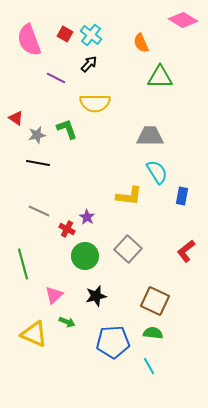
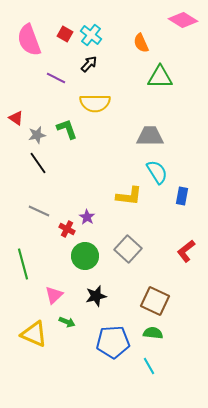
black line: rotated 45 degrees clockwise
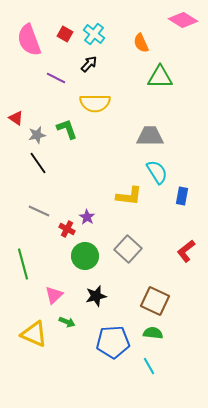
cyan cross: moved 3 px right, 1 px up
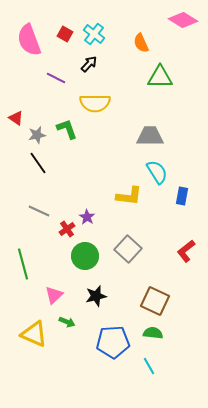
red cross: rotated 28 degrees clockwise
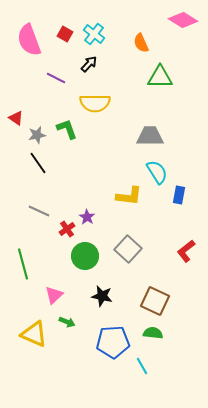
blue rectangle: moved 3 px left, 1 px up
black star: moved 6 px right; rotated 25 degrees clockwise
cyan line: moved 7 px left
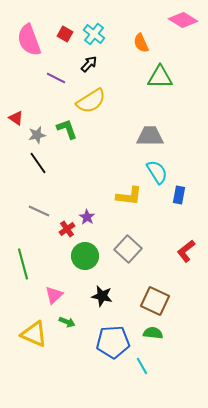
yellow semicircle: moved 4 px left, 2 px up; rotated 32 degrees counterclockwise
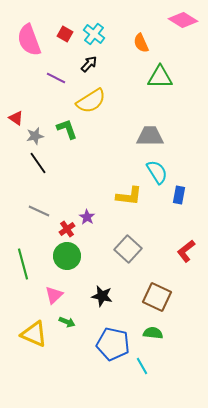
gray star: moved 2 px left, 1 px down
green circle: moved 18 px left
brown square: moved 2 px right, 4 px up
blue pentagon: moved 2 px down; rotated 16 degrees clockwise
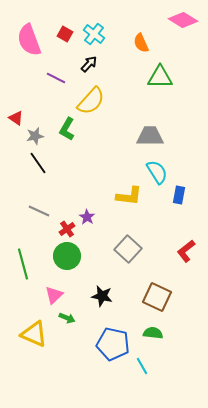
yellow semicircle: rotated 16 degrees counterclockwise
green L-shape: rotated 130 degrees counterclockwise
green arrow: moved 4 px up
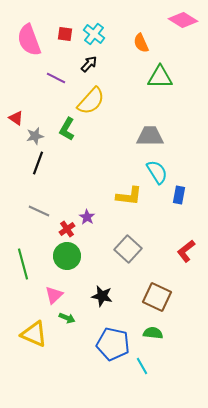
red square: rotated 21 degrees counterclockwise
black line: rotated 55 degrees clockwise
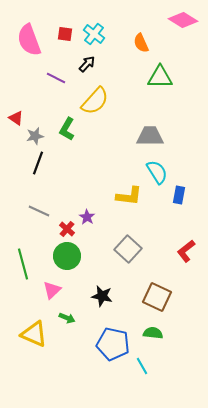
black arrow: moved 2 px left
yellow semicircle: moved 4 px right
red cross: rotated 14 degrees counterclockwise
pink triangle: moved 2 px left, 5 px up
